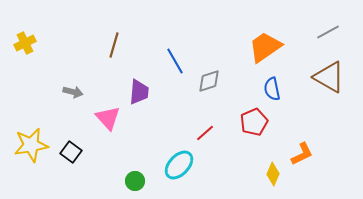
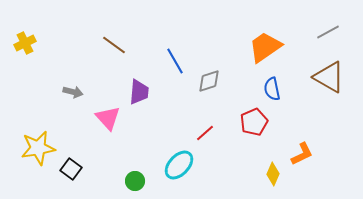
brown line: rotated 70 degrees counterclockwise
yellow star: moved 7 px right, 3 px down
black square: moved 17 px down
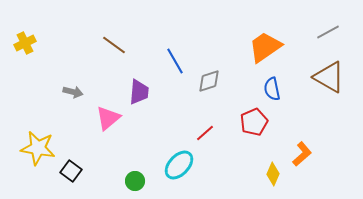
pink triangle: rotated 32 degrees clockwise
yellow star: rotated 20 degrees clockwise
orange L-shape: rotated 15 degrees counterclockwise
black square: moved 2 px down
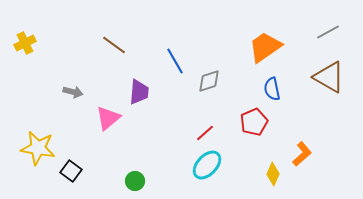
cyan ellipse: moved 28 px right
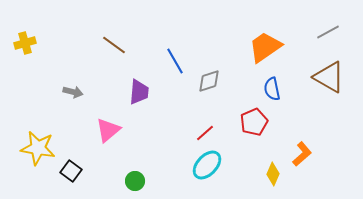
yellow cross: rotated 10 degrees clockwise
pink triangle: moved 12 px down
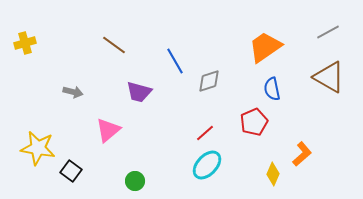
purple trapezoid: rotated 100 degrees clockwise
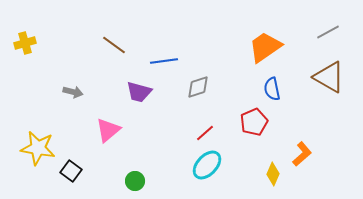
blue line: moved 11 px left; rotated 68 degrees counterclockwise
gray diamond: moved 11 px left, 6 px down
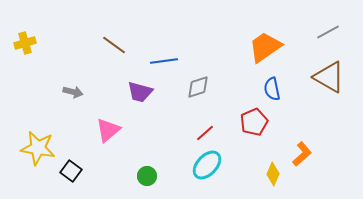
purple trapezoid: moved 1 px right
green circle: moved 12 px right, 5 px up
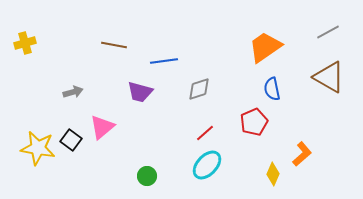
brown line: rotated 25 degrees counterclockwise
gray diamond: moved 1 px right, 2 px down
gray arrow: rotated 30 degrees counterclockwise
pink triangle: moved 6 px left, 3 px up
black square: moved 31 px up
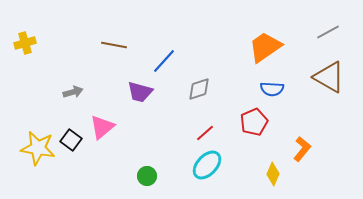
blue line: rotated 40 degrees counterclockwise
blue semicircle: rotated 75 degrees counterclockwise
orange L-shape: moved 5 px up; rotated 10 degrees counterclockwise
